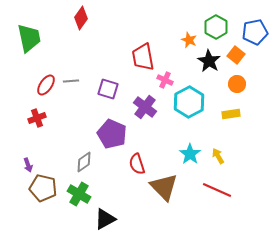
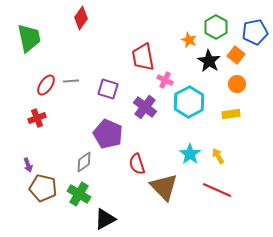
purple pentagon: moved 4 px left
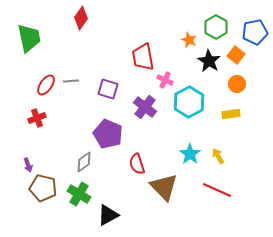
black triangle: moved 3 px right, 4 px up
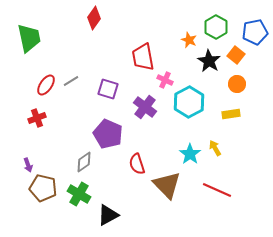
red diamond: moved 13 px right
gray line: rotated 28 degrees counterclockwise
yellow arrow: moved 3 px left, 8 px up
brown triangle: moved 3 px right, 2 px up
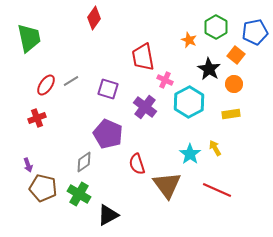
black star: moved 8 px down
orange circle: moved 3 px left
brown triangle: rotated 8 degrees clockwise
